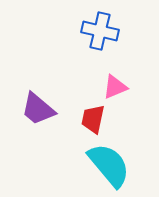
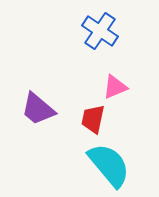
blue cross: rotated 21 degrees clockwise
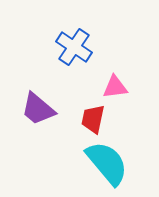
blue cross: moved 26 px left, 16 px down
pink triangle: rotated 16 degrees clockwise
cyan semicircle: moved 2 px left, 2 px up
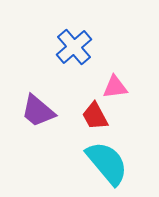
blue cross: rotated 15 degrees clockwise
purple trapezoid: moved 2 px down
red trapezoid: moved 2 px right, 3 px up; rotated 40 degrees counterclockwise
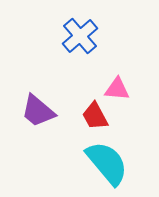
blue cross: moved 6 px right, 11 px up
pink triangle: moved 2 px right, 2 px down; rotated 12 degrees clockwise
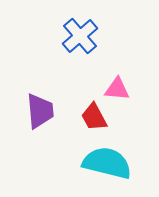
purple trapezoid: moved 2 px right; rotated 135 degrees counterclockwise
red trapezoid: moved 1 px left, 1 px down
cyan semicircle: rotated 36 degrees counterclockwise
